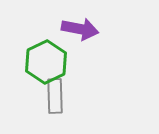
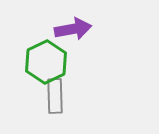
purple arrow: moved 7 px left; rotated 21 degrees counterclockwise
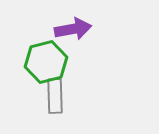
green hexagon: rotated 12 degrees clockwise
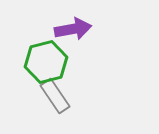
gray rectangle: rotated 32 degrees counterclockwise
